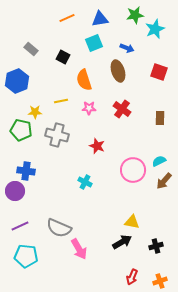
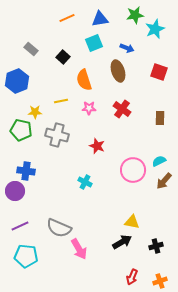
black square: rotated 16 degrees clockwise
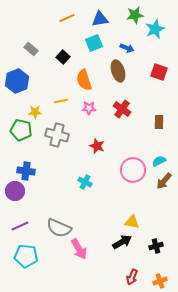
brown rectangle: moved 1 px left, 4 px down
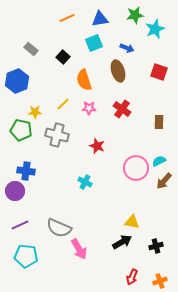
yellow line: moved 2 px right, 3 px down; rotated 32 degrees counterclockwise
pink circle: moved 3 px right, 2 px up
purple line: moved 1 px up
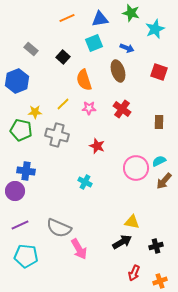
green star: moved 4 px left, 2 px up; rotated 24 degrees clockwise
red arrow: moved 2 px right, 4 px up
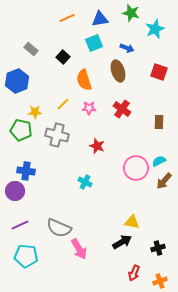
black cross: moved 2 px right, 2 px down
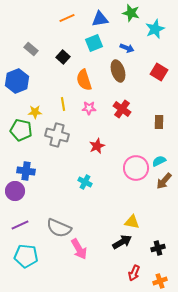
red square: rotated 12 degrees clockwise
yellow line: rotated 56 degrees counterclockwise
red star: rotated 28 degrees clockwise
